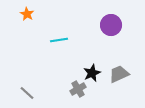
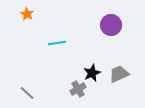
cyan line: moved 2 px left, 3 px down
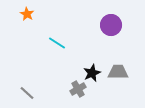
cyan line: rotated 42 degrees clockwise
gray trapezoid: moved 1 px left, 2 px up; rotated 25 degrees clockwise
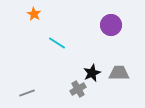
orange star: moved 7 px right
gray trapezoid: moved 1 px right, 1 px down
gray line: rotated 63 degrees counterclockwise
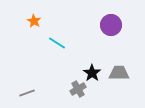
orange star: moved 7 px down
black star: rotated 12 degrees counterclockwise
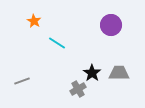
gray line: moved 5 px left, 12 px up
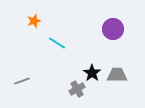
orange star: rotated 24 degrees clockwise
purple circle: moved 2 px right, 4 px down
gray trapezoid: moved 2 px left, 2 px down
gray cross: moved 1 px left
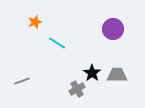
orange star: moved 1 px right, 1 px down
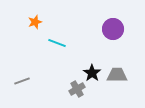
cyan line: rotated 12 degrees counterclockwise
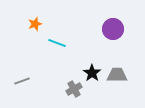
orange star: moved 2 px down
gray cross: moved 3 px left
